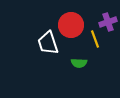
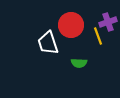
yellow line: moved 3 px right, 3 px up
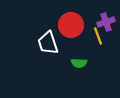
purple cross: moved 2 px left
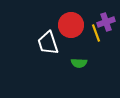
yellow line: moved 2 px left, 3 px up
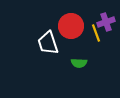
red circle: moved 1 px down
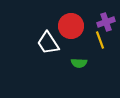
yellow line: moved 4 px right, 7 px down
white trapezoid: rotated 15 degrees counterclockwise
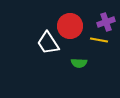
red circle: moved 1 px left
yellow line: moved 1 px left; rotated 60 degrees counterclockwise
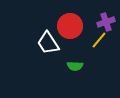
yellow line: rotated 60 degrees counterclockwise
green semicircle: moved 4 px left, 3 px down
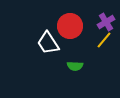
purple cross: rotated 12 degrees counterclockwise
yellow line: moved 5 px right
